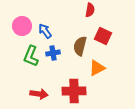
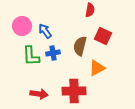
green L-shape: rotated 25 degrees counterclockwise
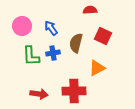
red semicircle: rotated 104 degrees counterclockwise
blue arrow: moved 6 px right, 3 px up
brown semicircle: moved 4 px left, 3 px up
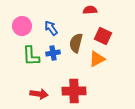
orange triangle: moved 9 px up
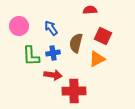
pink circle: moved 3 px left
red arrow: moved 14 px right, 19 px up
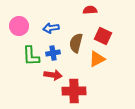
blue arrow: rotated 63 degrees counterclockwise
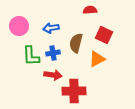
red square: moved 1 px right, 1 px up
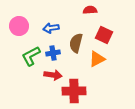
green L-shape: rotated 65 degrees clockwise
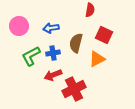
red semicircle: rotated 104 degrees clockwise
red arrow: rotated 150 degrees clockwise
red cross: moved 2 px up; rotated 25 degrees counterclockwise
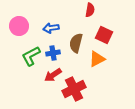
red arrow: rotated 12 degrees counterclockwise
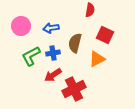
pink circle: moved 2 px right
red square: moved 1 px right
brown semicircle: moved 1 px left
